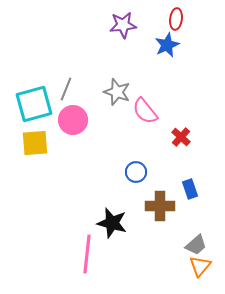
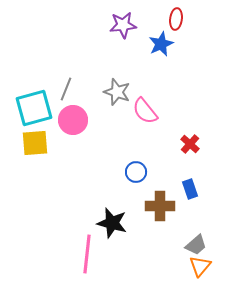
blue star: moved 6 px left, 1 px up
cyan square: moved 4 px down
red cross: moved 9 px right, 7 px down
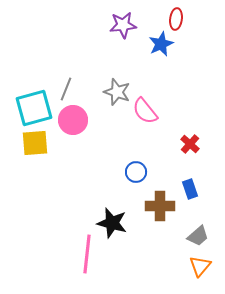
gray trapezoid: moved 2 px right, 9 px up
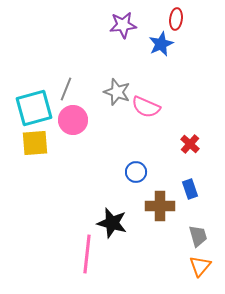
pink semicircle: moved 1 px right, 4 px up; rotated 28 degrees counterclockwise
gray trapezoid: rotated 65 degrees counterclockwise
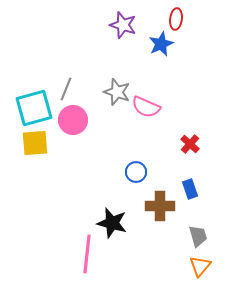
purple star: rotated 24 degrees clockwise
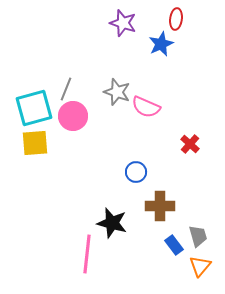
purple star: moved 2 px up
pink circle: moved 4 px up
blue rectangle: moved 16 px left, 56 px down; rotated 18 degrees counterclockwise
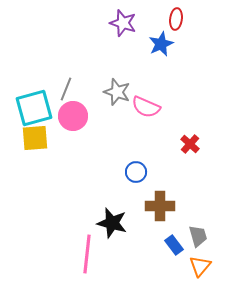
yellow square: moved 5 px up
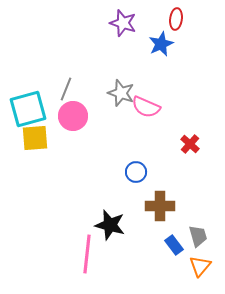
gray star: moved 4 px right, 1 px down
cyan square: moved 6 px left, 1 px down
black star: moved 2 px left, 2 px down
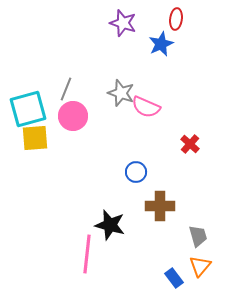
blue rectangle: moved 33 px down
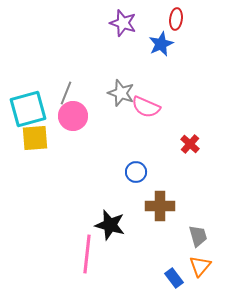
gray line: moved 4 px down
